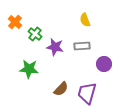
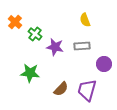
green star: moved 1 px right, 4 px down
purple trapezoid: moved 3 px up
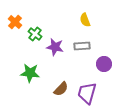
purple trapezoid: moved 3 px down
